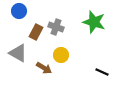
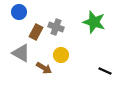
blue circle: moved 1 px down
gray triangle: moved 3 px right
black line: moved 3 px right, 1 px up
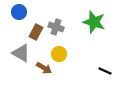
yellow circle: moved 2 px left, 1 px up
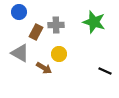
gray cross: moved 2 px up; rotated 21 degrees counterclockwise
gray triangle: moved 1 px left
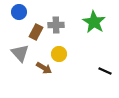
green star: rotated 15 degrees clockwise
gray triangle: rotated 18 degrees clockwise
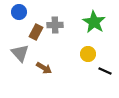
gray cross: moved 1 px left
yellow circle: moved 29 px right
